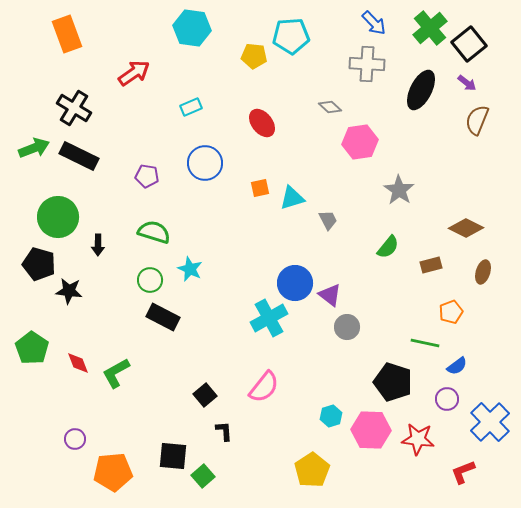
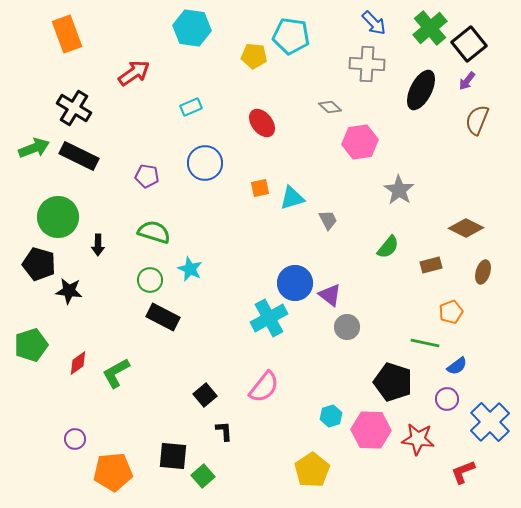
cyan pentagon at (291, 36): rotated 12 degrees clockwise
purple arrow at (467, 83): moved 2 px up; rotated 90 degrees clockwise
green pentagon at (32, 348): moved 1 px left, 3 px up; rotated 20 degrees clockwise
red diamond at (78, 363): rotated 75 degrees clockwise
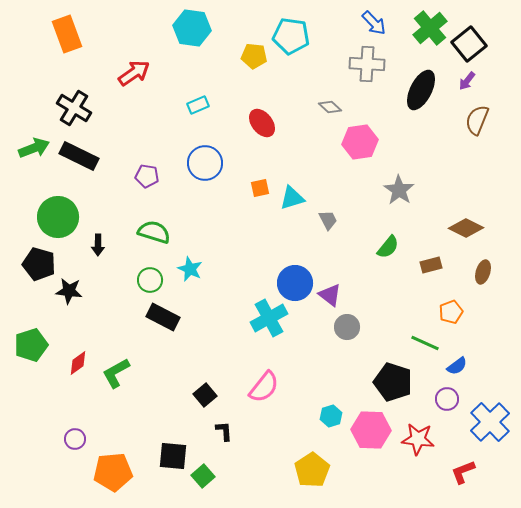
cyan rectangle at (191, 107): moved 7 px right, 2 px up
green line at (425, 343): rotated 12 degrees clockwise
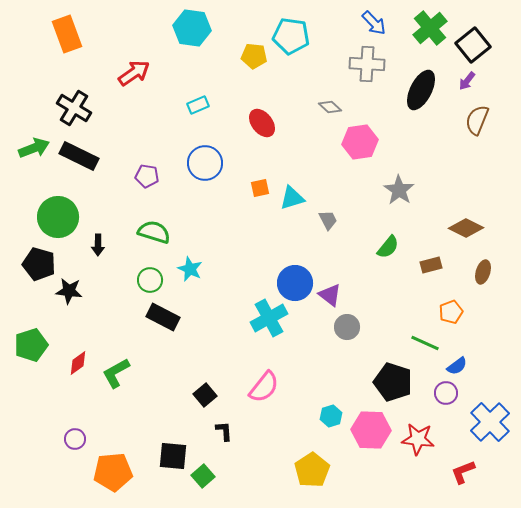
black square at (469, 44): moved 4 px right, 1 px down
purple circle at (447, 399): moved 1 px left, 6 px up
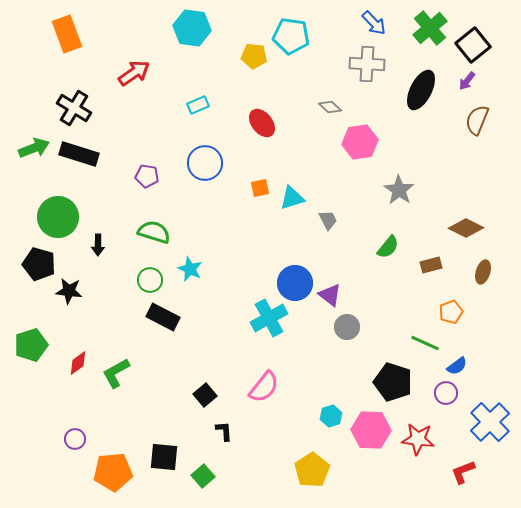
black rectangle at (79, 156): moved 2 px up; rotated 9 degrees counterclockwise
black square at (173, 456): moved 9 px left, 1 px down
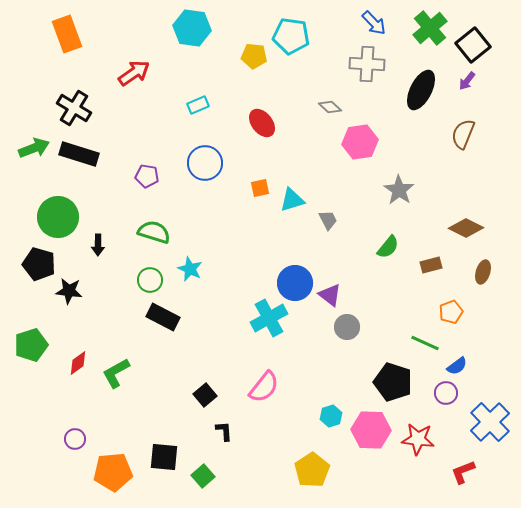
brown semicircle at (477, 120): moved 14 px left, 14 px down
cyan triangle at (292, 198): moved 2 px down
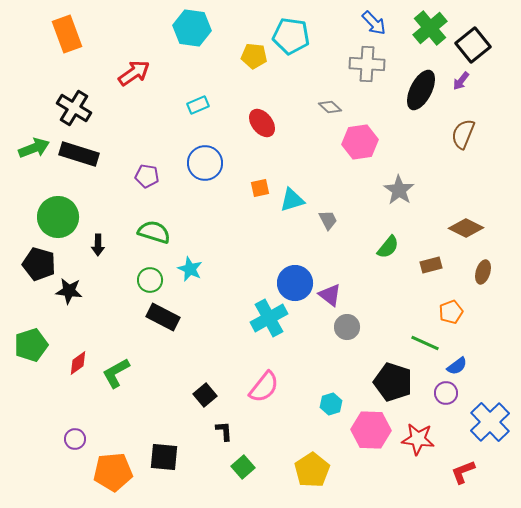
purple arrow at (467, 81): moved 6 px left
cyan hexagon at (331, 416): moved 12 px up
green square at (203, 476): moved 40 px right, 9 px up
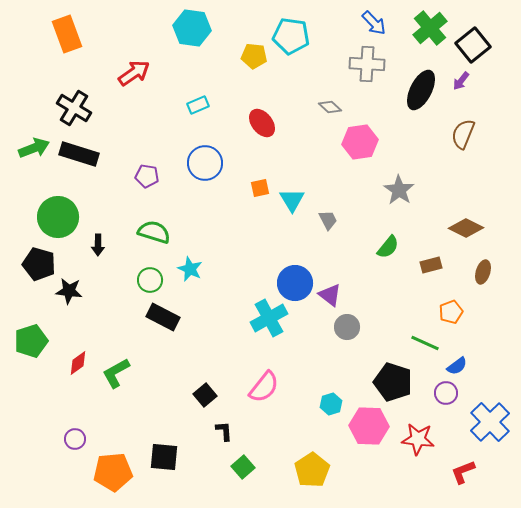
cyan triangle at (292, 200): rotated 44 degrees counterclockwise
green pentagon at (31, 345): moved 4 px up
pink hexagon at (371, 430): moved 2 px left, 4 px up
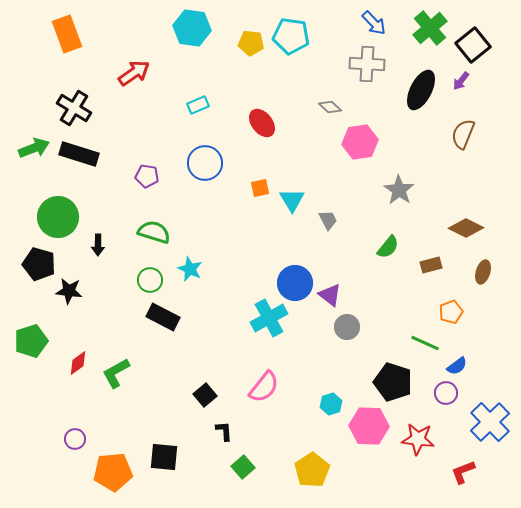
yellow pentagon at (254, 56): moved 3 px left, 13 px up
